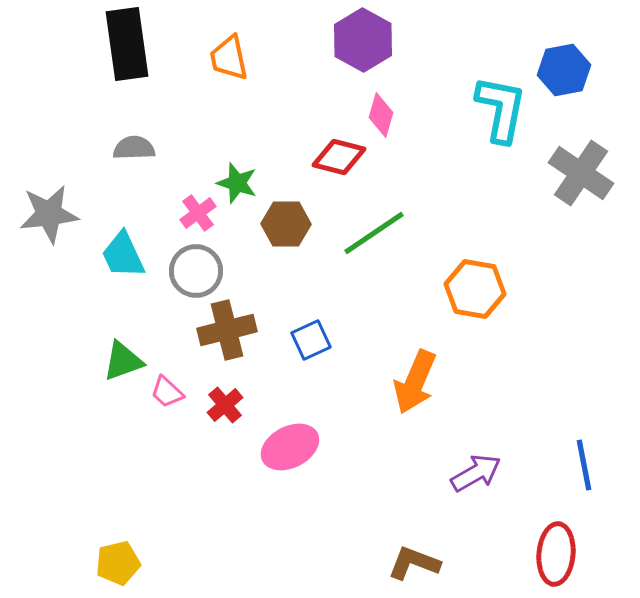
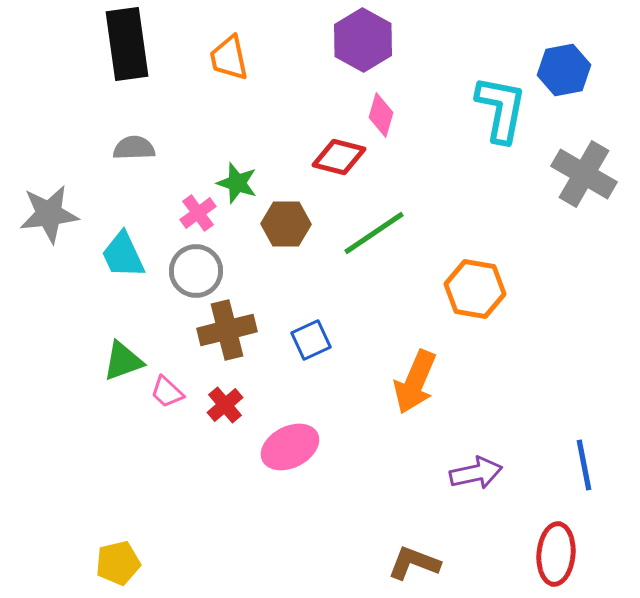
gray cross: moved 3 px right, 1 px down; rotated 4 degrees counterclockwise
purple arrow: rotated 18 degrees clockwise
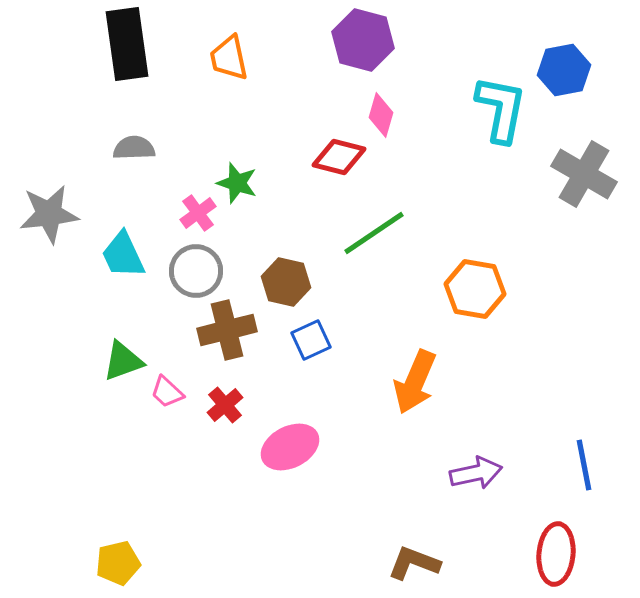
purple hexagon: rotated 14 degrees counterclockwise
brown hexagon: moved 58 px down; rotated 12 degrees clockwise
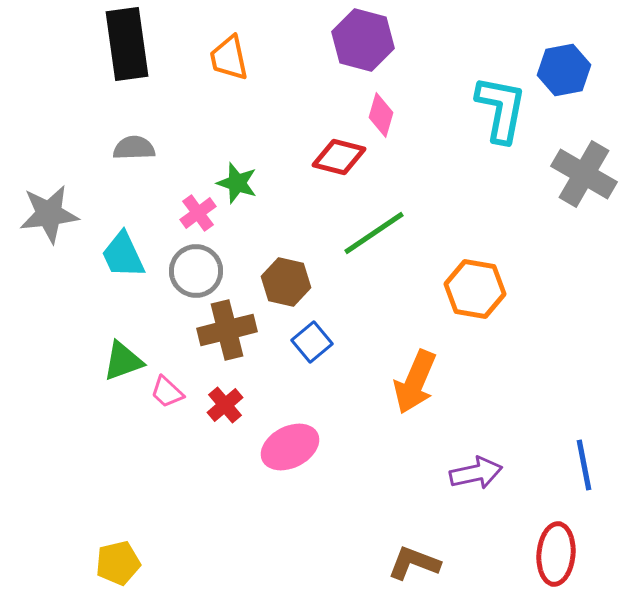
blue square: moved 1 px right, 2 px down; rotated 15 degrees counterclockwise
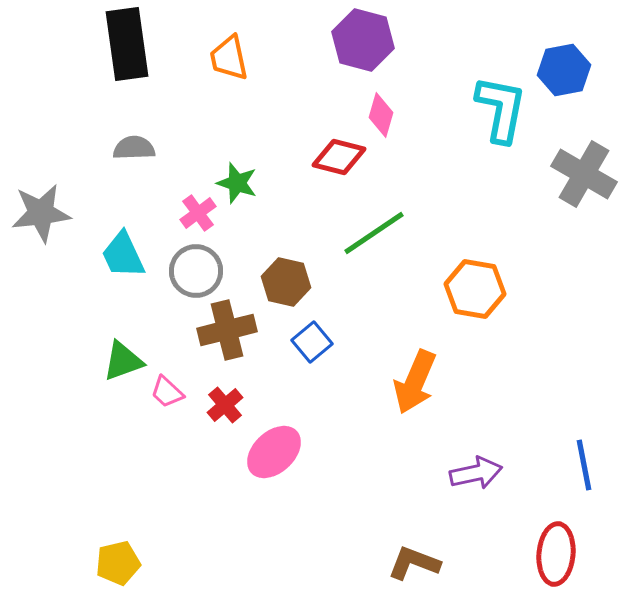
gray star: moved 8 px left, 1 px up
pink ellipse: moved 16 px left, 5 px down; rotated 16 degrees counterclockwise
